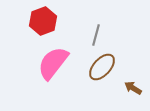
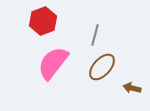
gray line: moved 1 px left
brown arrow: moved 1 px left; rotated 18 degrees counterclockwise
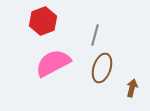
pink semicircle: rotated 24 degrees clockwise
brown ellipse: moved 1 px down; rotated 24 degrees counterclockwise
brown arrow: rotated 90 degrees clockwise
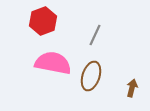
gray line: rotated 10 degrees clockwise
pink semicircle: rotated 39 degrees clockwise
brown ellipse: moved 11 px left, 8 px down
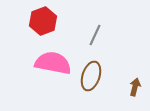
brown arrow: moved 3 px right, 1 px up
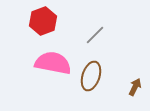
gray line: rotated 20 degrees clockwise
brown arrow: rotated 12 degrees clockwise
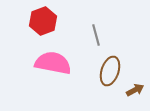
gray line: moved 1 px right; rotated 60 degrees counterclockwise
brown ellipse: moved 19 px right, 5 px up
brown arrow: moved 3 px down; rotated 36 degrees clockwise
